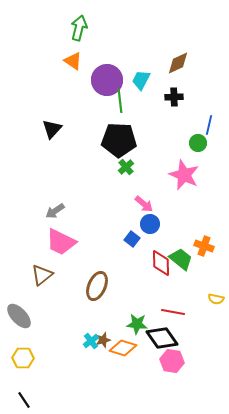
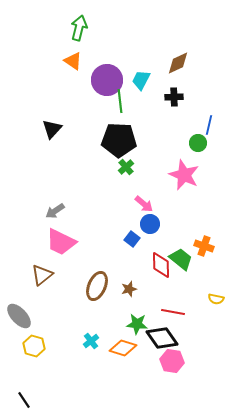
red diamond: moved 2 px down
brown star: moved 26 px right, 51 px up
yellow hexagon: moved 11 px right, 12 px up; rotated 15 degrees clockwise
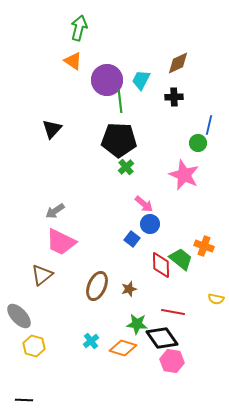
black line: rotated 54 degrees counterclockwise
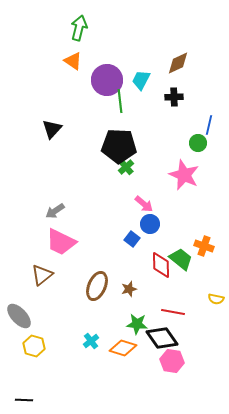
black pentagon: moved 6 px down
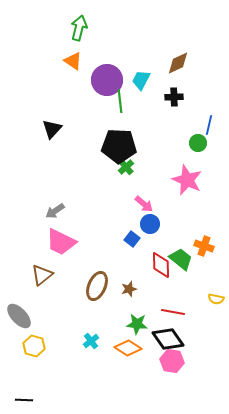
pink star: moved 3 px right, 5 px down
black diamond: moved 6 px right, 1 px down
orange diamond: moved 5 px right; rotated 16 degrees clockwise
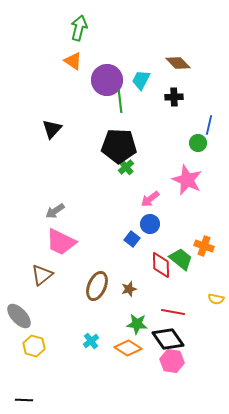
brown diamond: rotated 70 degrees clockwise
pink arrow: moved 6 px right, 5 px up; rotated 102 degrees clockwise
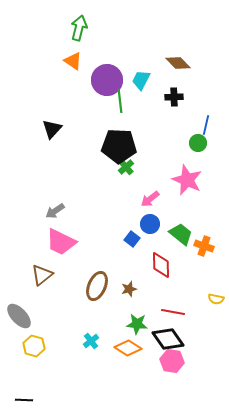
blue line: moved 3 px left
green trapezoid: moved 25 px up
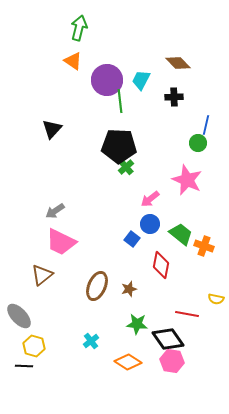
red diamond: rotated 12 degrees clockwise
red line: moved 14 px right, 2 px down
orange diamond: moved 14 px down
black line: moved 34 px up
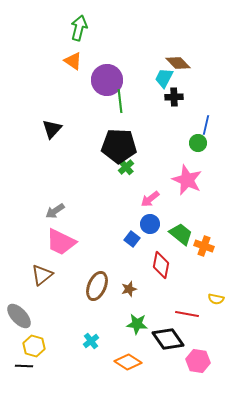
cyan trapezoid: moved 23 px right, 2 px up
pink hexagon: moved 26 px right
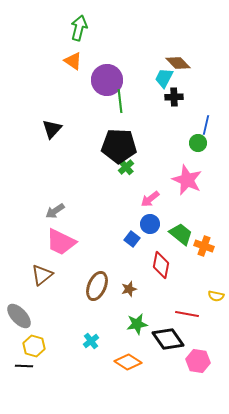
yellow semicircle: moved 3 px up
green star: rotated 15 degrees counterclockwise
